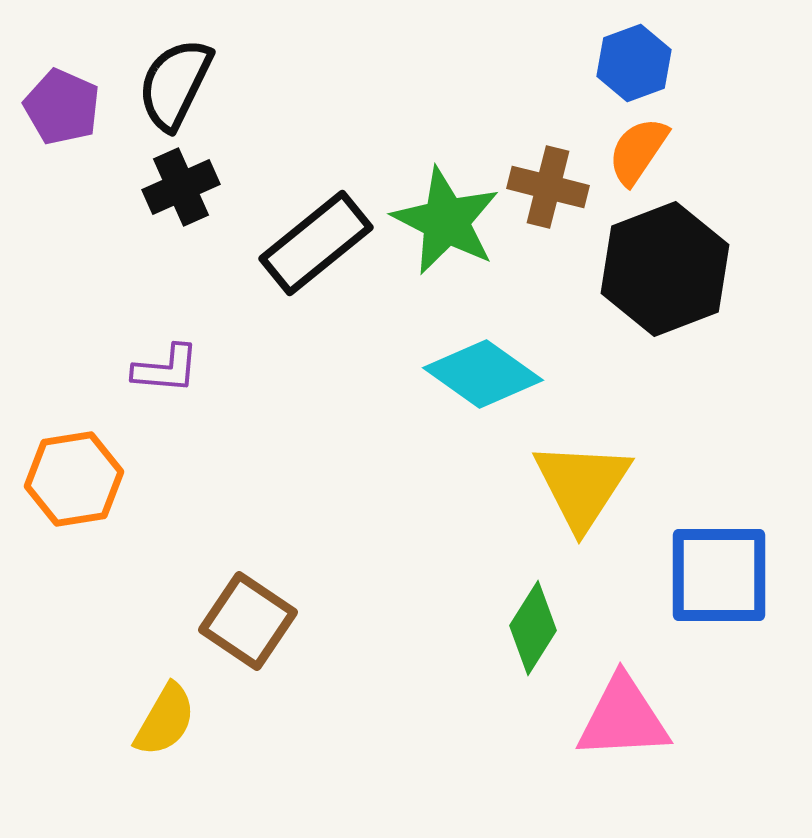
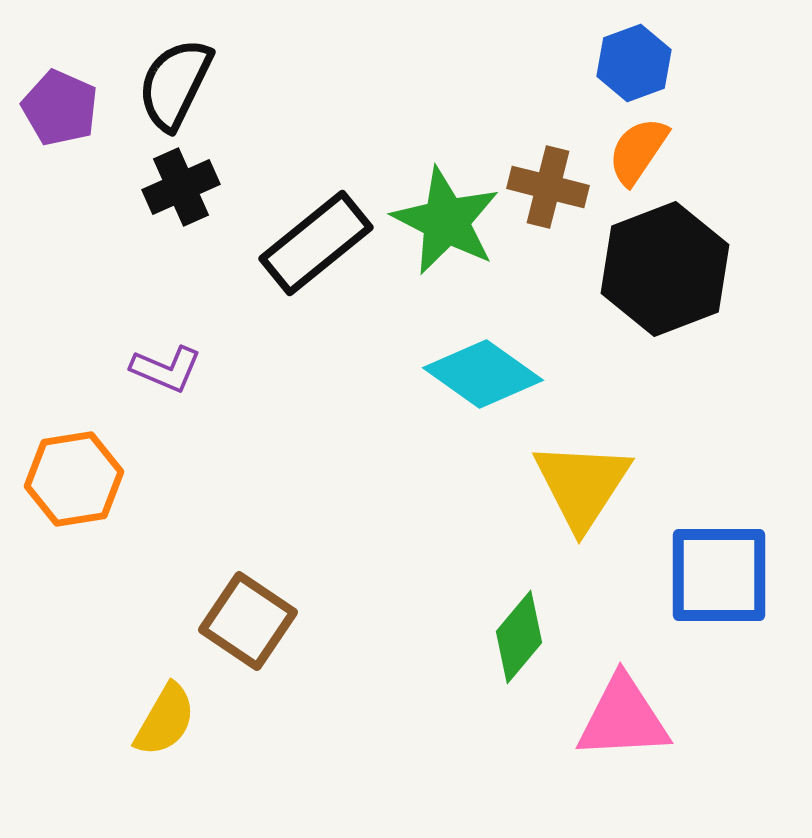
purple pentagon: moved 2 px left, 1 px down
purple L-shape: rotated 18 degrees clockwise
green diamond: moved 14 px left, 9 px down; rotated 8 degrees clockwise
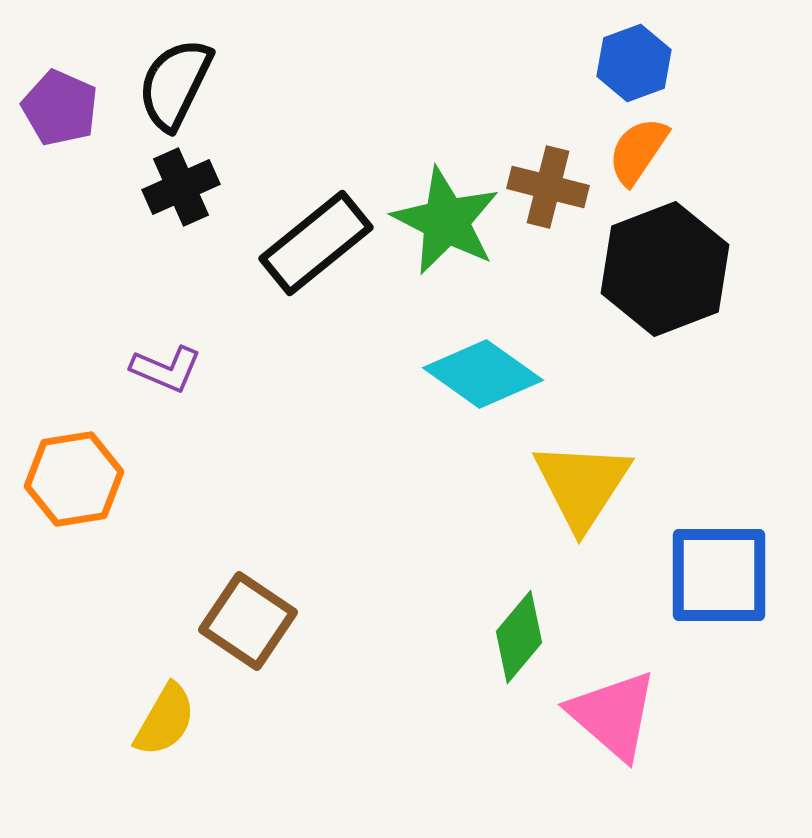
pink triangle: moved 10 px left, 3 px up; rotated 44 degrees clockwise
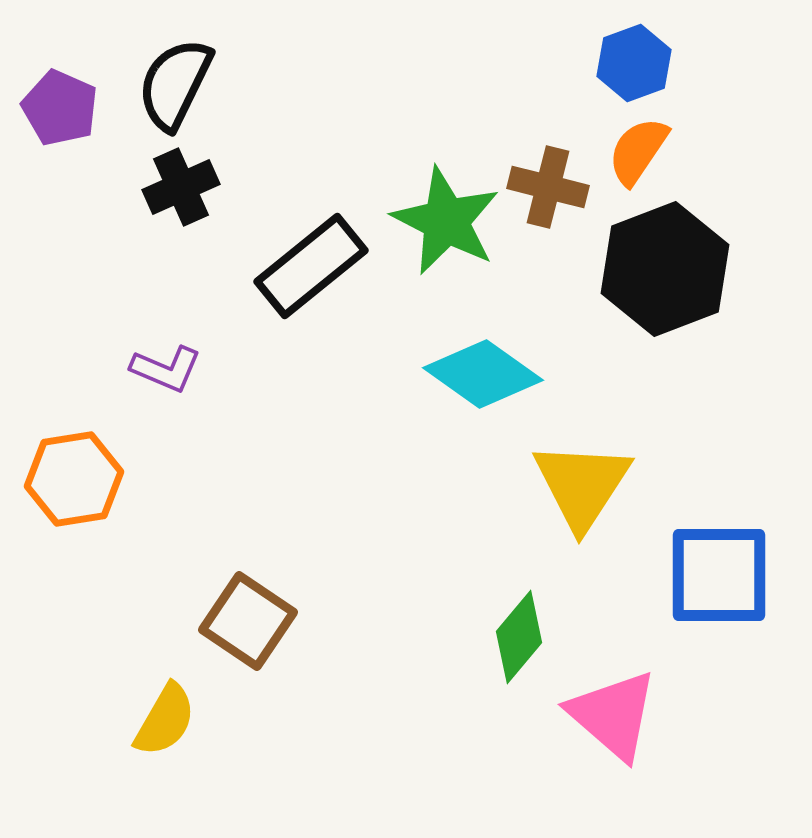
black rectangle: moved 5 px left, 23 px down
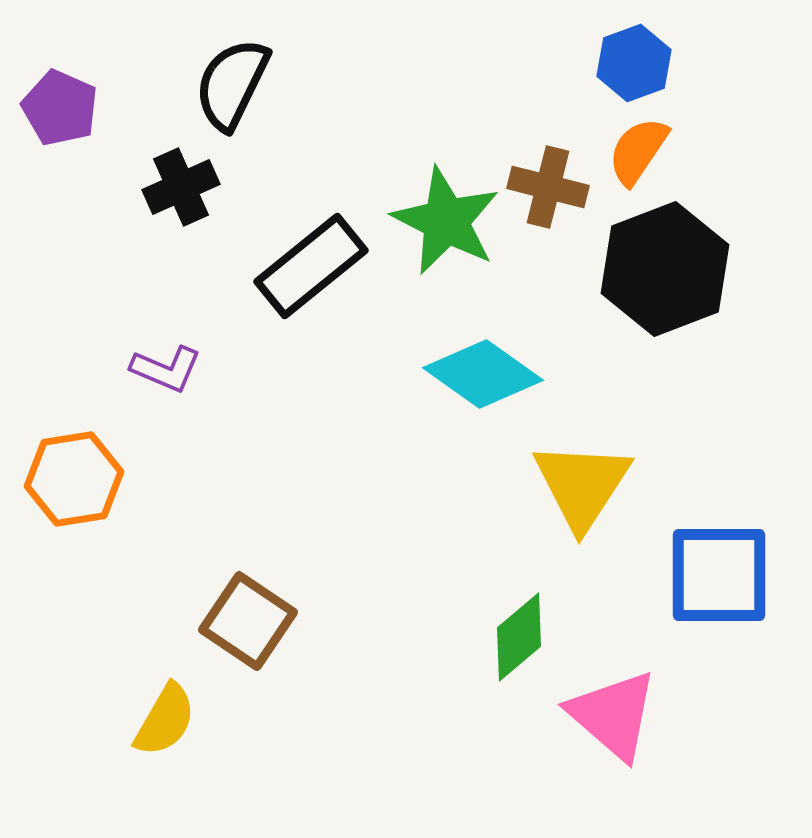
black semicircle: moved 57 px right
green diamond: rotated 10 degrees clockwise
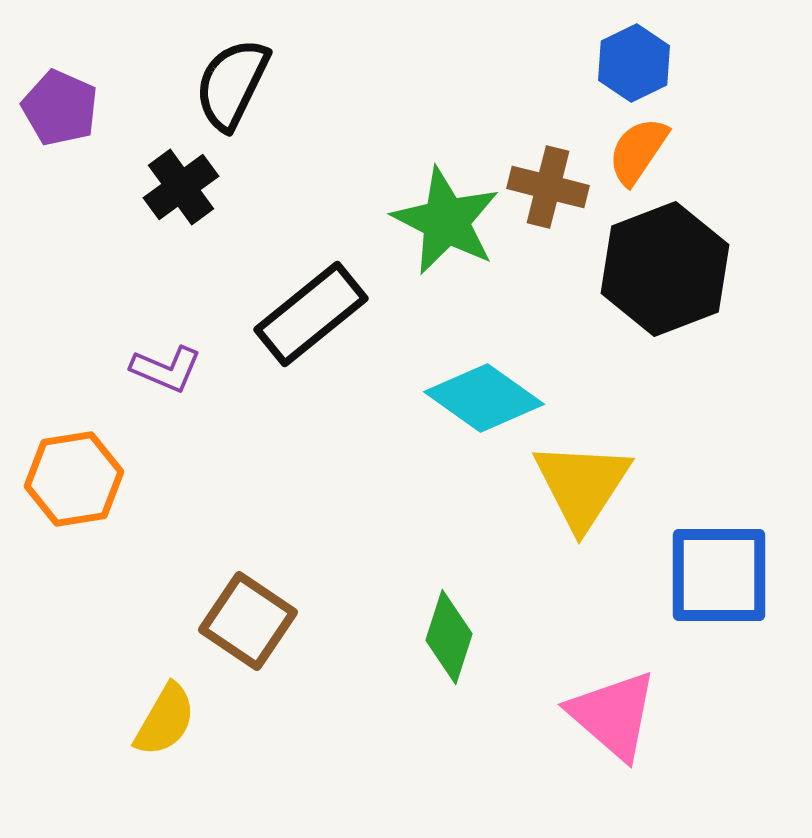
blue hexagon: rotated 6 degrees counterclockwise
black cross: rotated 12 degrees counterclockwise
black rectangle: moved 48 px down
cyan diamond: moved 1 px right, 24 px down
green diamond: moved 70 px left; rotated 32 degrees counterclockwise
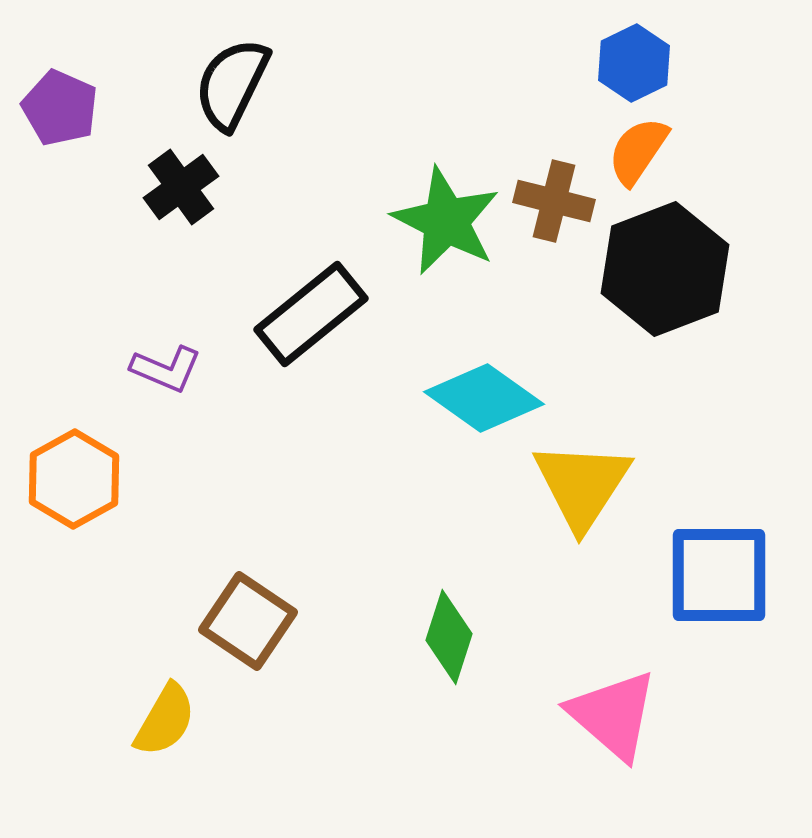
brown cross: moved 6 px right, 14 px down
orange hexagon: rotated 20 degrees counterclockwise
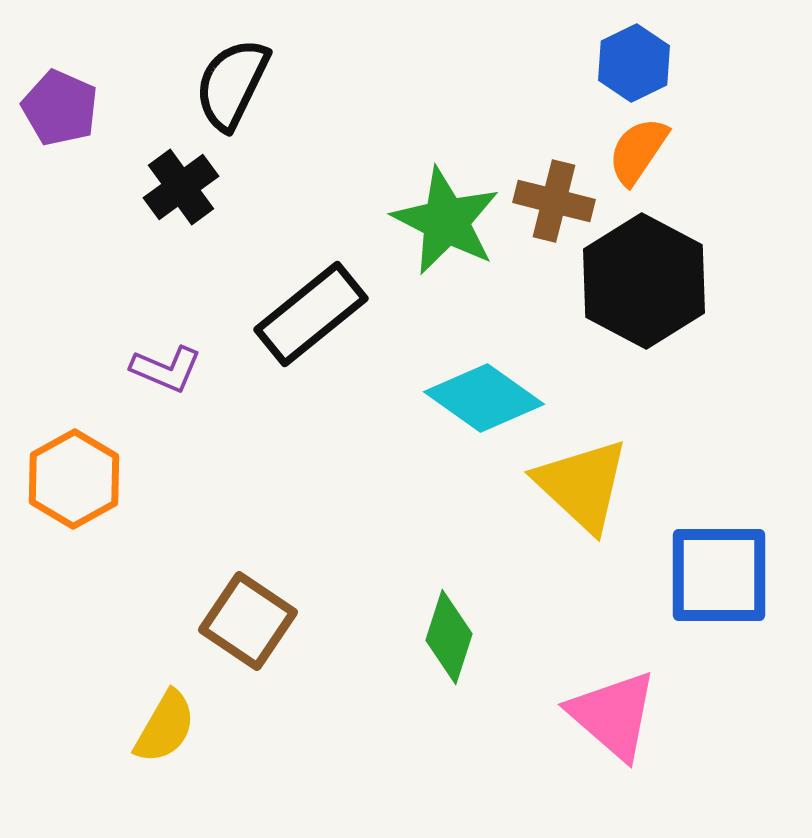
black hexagon: moved 21 px left, 12 px down; rotated 11 degrees counterclockwise
yellow triangle: rotated 20 degrees counterclockwise
yellow semicircle: moved 7 px down
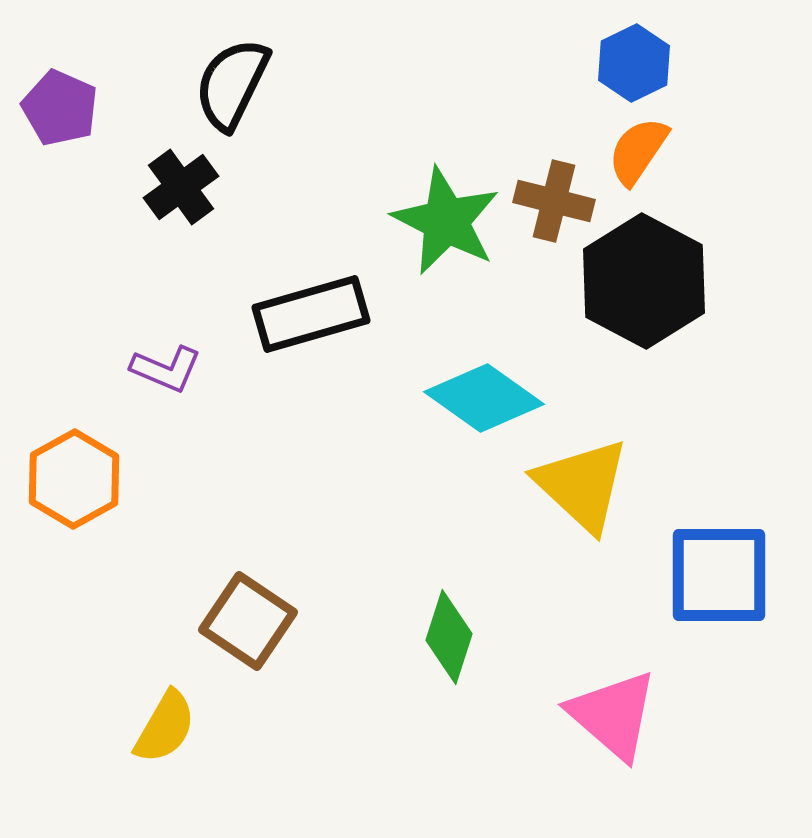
black rectangle: rotated 23 degrees clockwise
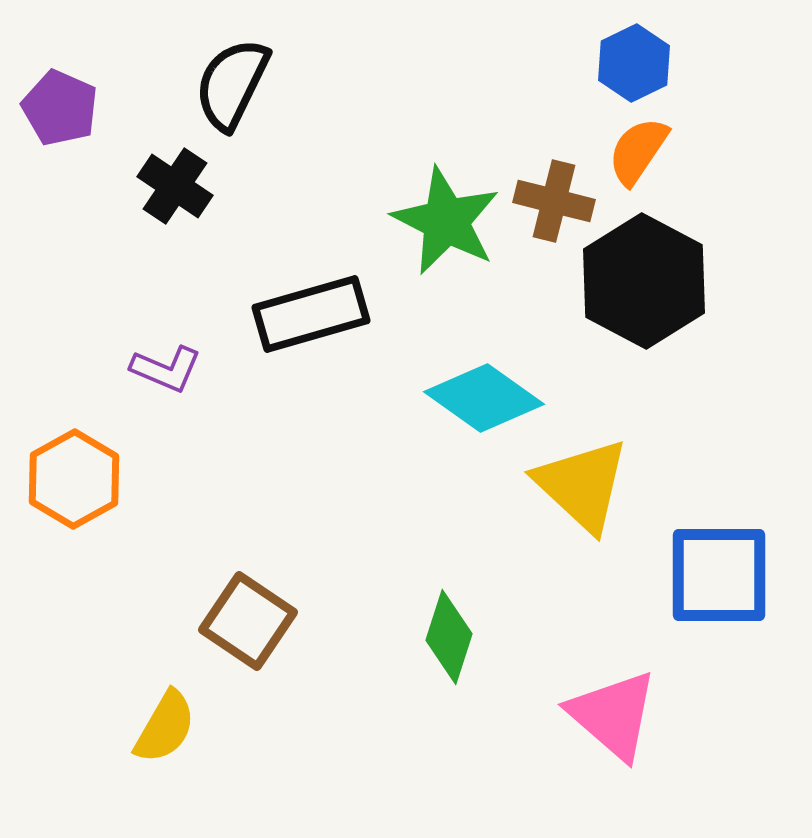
black cross: moved 6 px left, 1 px up; rotated 20 degrees counterclockwise
